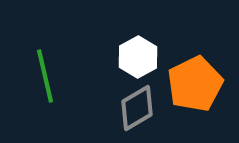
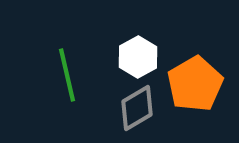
green line: moved 22 px right, 1 px up
orange pentagon: rotated 4 degrees counterclockwise
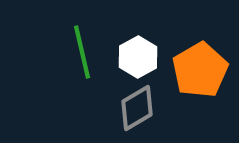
green line: moved 15 px right, 23 px up
orange pentagon: moved 5 px right, 14 px up
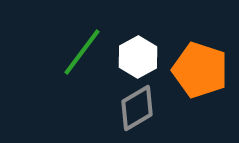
green line: rotated 50 degrees clockwise
orange pentagon: rotated 24 degrees counterclockwise
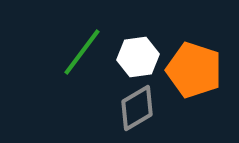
white hexagon: rotated 21 degrees clockwise
orange pentagon: moved 6 px left
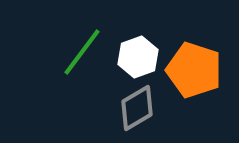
white hexagon: rotated 12 degrees counterclockwise
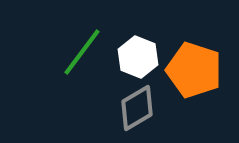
white hexagon: rotated 18 degrees counterclockwise
